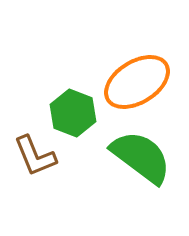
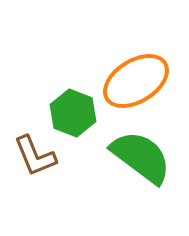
orange ellipse: moved 1 px left, 1 px up
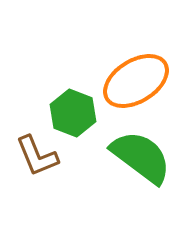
brown L-shape: moved 2 px right
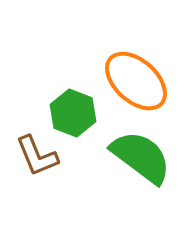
orange ellipse: rotated 74 degrees clockwise
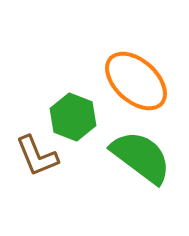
green hexagon: moved 4 px down
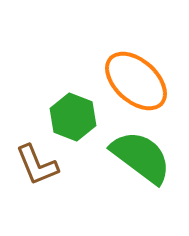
brown L-shape: moved 9 px down
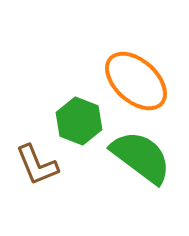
green hexagon: moved 6 px right, 4 px down
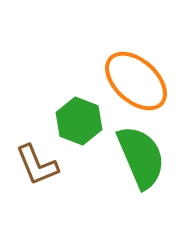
green semicircle: rotated 30 degrees clockwise
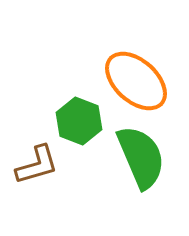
brown L-shape: rotated 84 degrees counterclockwise
